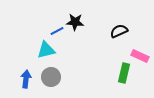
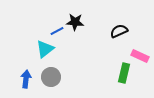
cyan triangle: moved 1 px left, 1 px up; rotated 24 degrees counterclockwise
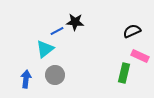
black semicircle: moved 13 px right
gray circle: moved 4 px right, 2 px up
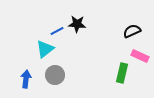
black star: moved 2 px right, 2 px down
green rectangle: moved 2 px left
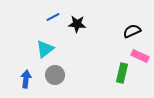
blue line: moved 4 px left, 14 px up
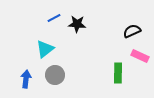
blue line: moved 1 px right, 1 px down
green rectangle: moved 4 px left; rotated 12 degrees counterclockwise
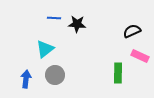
blue line: rotated 32 degrees clockwise
